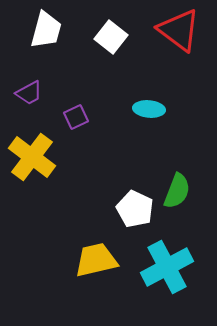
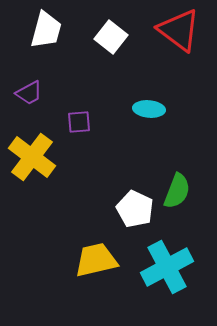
purple square: moved 3 px right, 5 px down; rotated 20 degrees clockwise
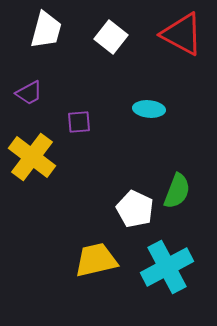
red triangle: moved 3 px right, 4 px down; rotated 9 degrees counterclockwise
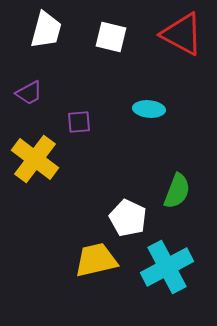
white square: rotated 24 degrees counterclockwise
yellow cross: moved 3 px right, 2 px down
white pentagon: moved 7 px left, 9 px down
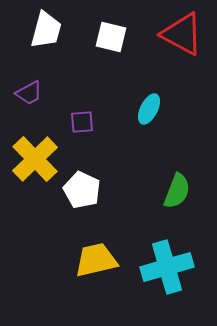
cyan ellipse: rotated 68 degrees counterclockwise
purple square: moved 3 px right
yellow cross: rotated 9 degrees clockwise
white pentagon: moved 46 px left, 28 px up
cyan cross: rotated 12 degrees clockwise
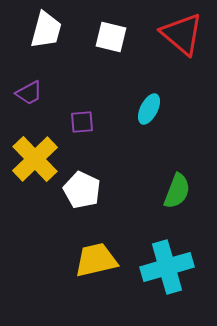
red triangle: rotated 12 degrees clockwise
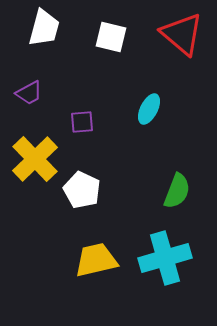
white trapezoid: moved 2 px left, 2 px up
cyan cross: moved 2 px left, 9 px up
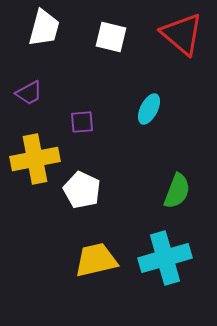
yellow cross: rotated 33 degrees clockwise
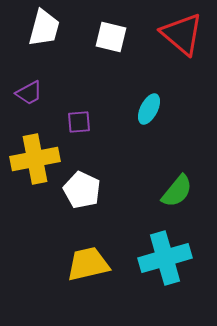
purple square: moved 3 px left
green semicircle: rotated 18 degrees clockwise
yellow trapezoid: moved 8 px left, 4 px down
